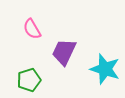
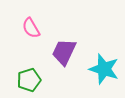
pink semicircle: moved 1 px left, 1 px up
cyan star: moved 1 px left
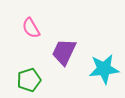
cyan star: rotated 24 degrees counterclockwise
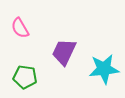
pink semicircle: moved 11 px left
green pentagon: moved 4 px left, 3 px up; rotated 25 degrees clockwise
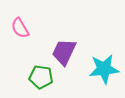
green pentagon: moved 16 px right
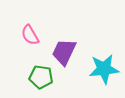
pink semicircle: moved 10 px right, 7 px down
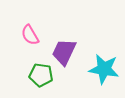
cyan star: rotated 16 degrees clockwise
green pentagon: moved 2 px up
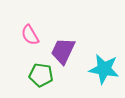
purple trapezoid: moved 1 px left, 1 px up
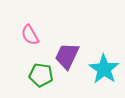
purple trapezoid: moved 4 px right, 5 px down
cyan star: rotated 24 degrees clockwise
